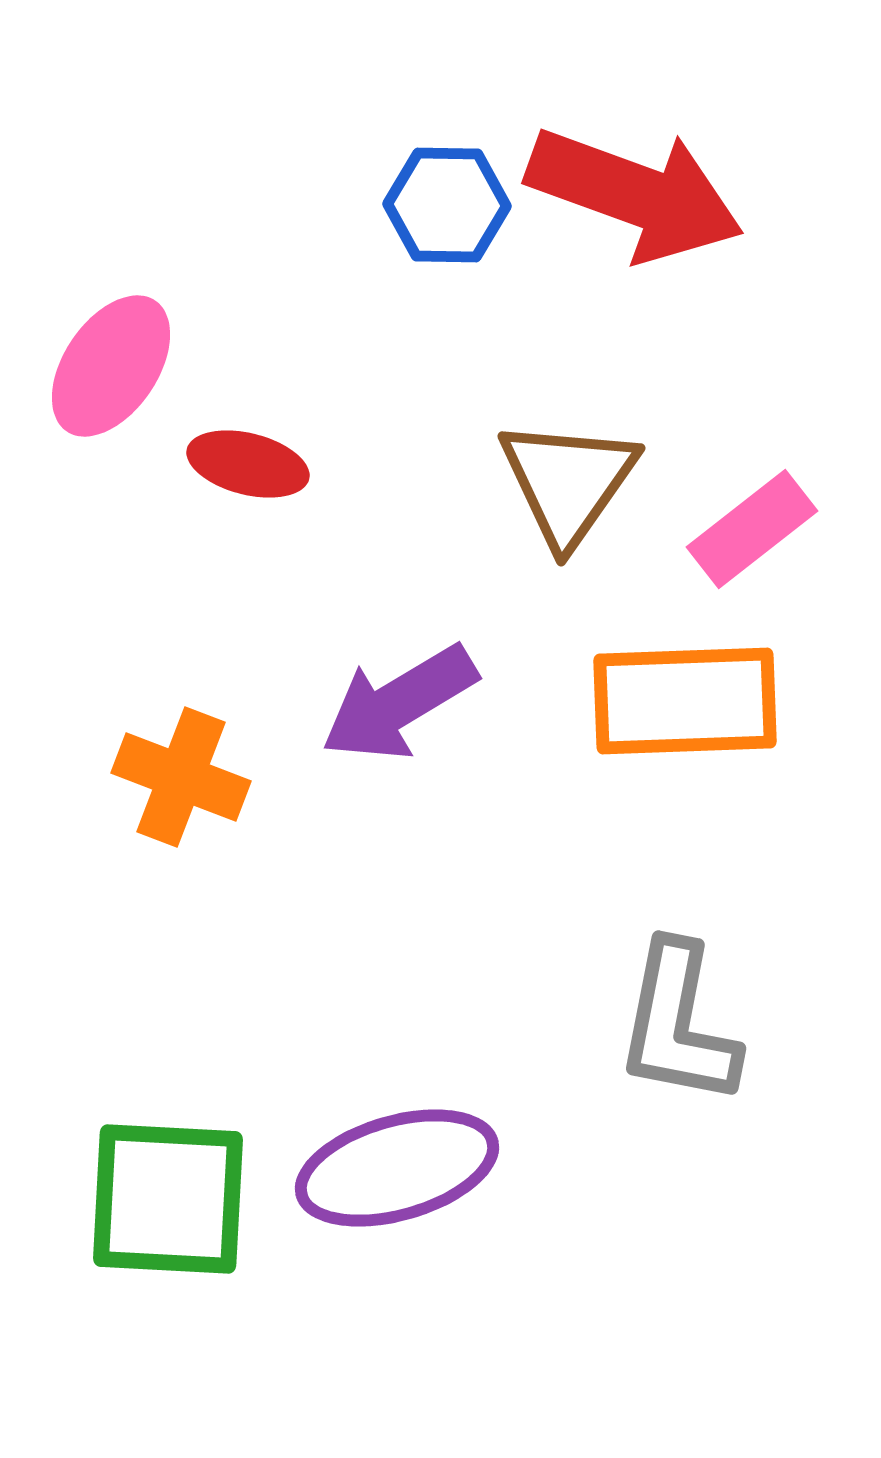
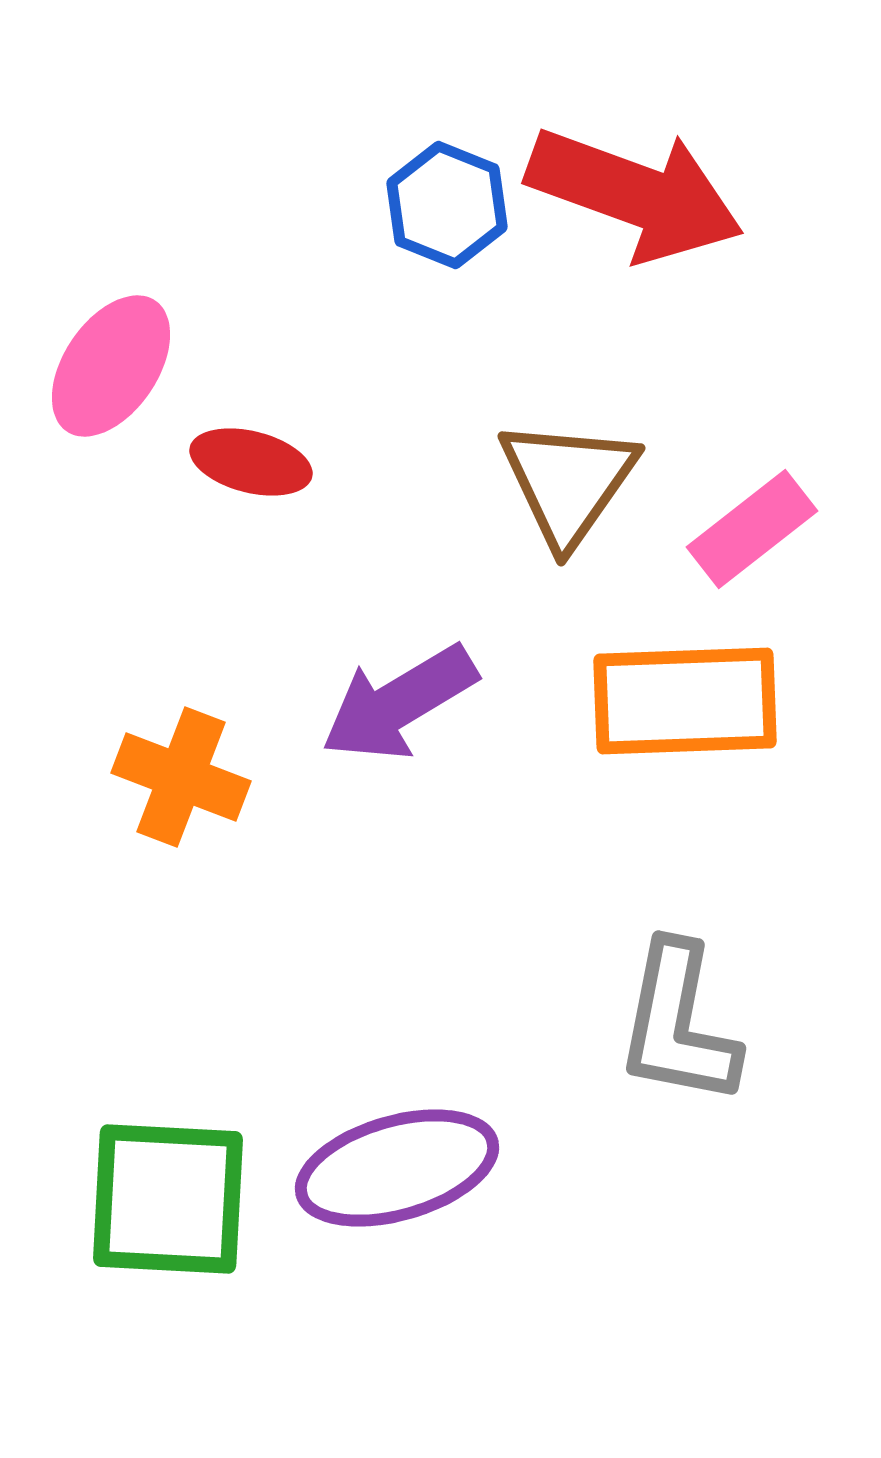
blue hexagon: rotated 21 degrees clockwise
red ellipse: moved 3 px right, 2 px up
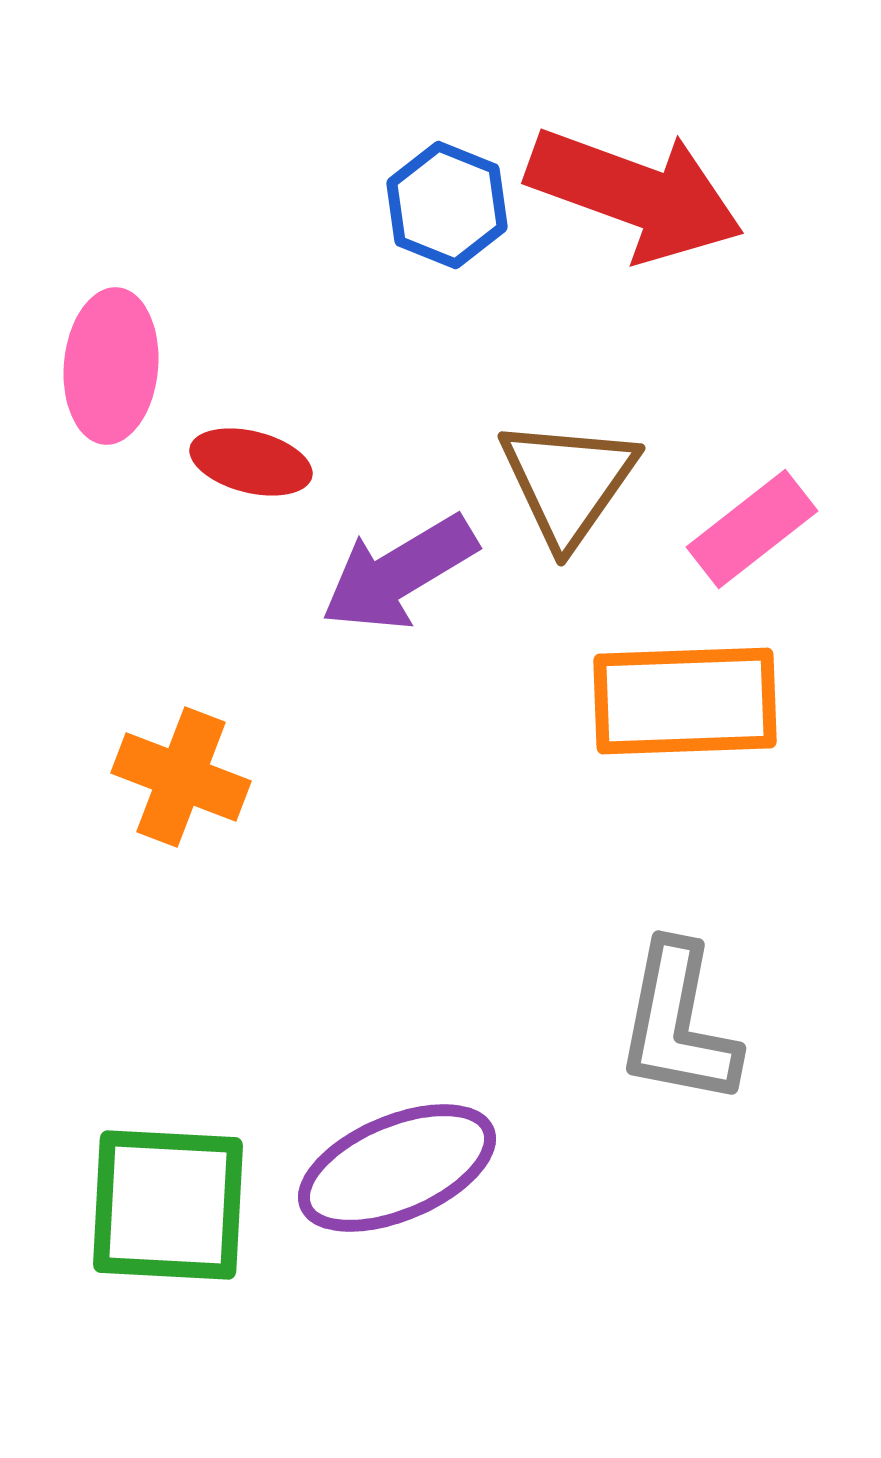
pink ellipse: rotated 29 degrees counterclockwise
purple arrow: moved 130 px up
purple ellipse: rotated 7 degrees counterclockwise
green square: moved 6 px down
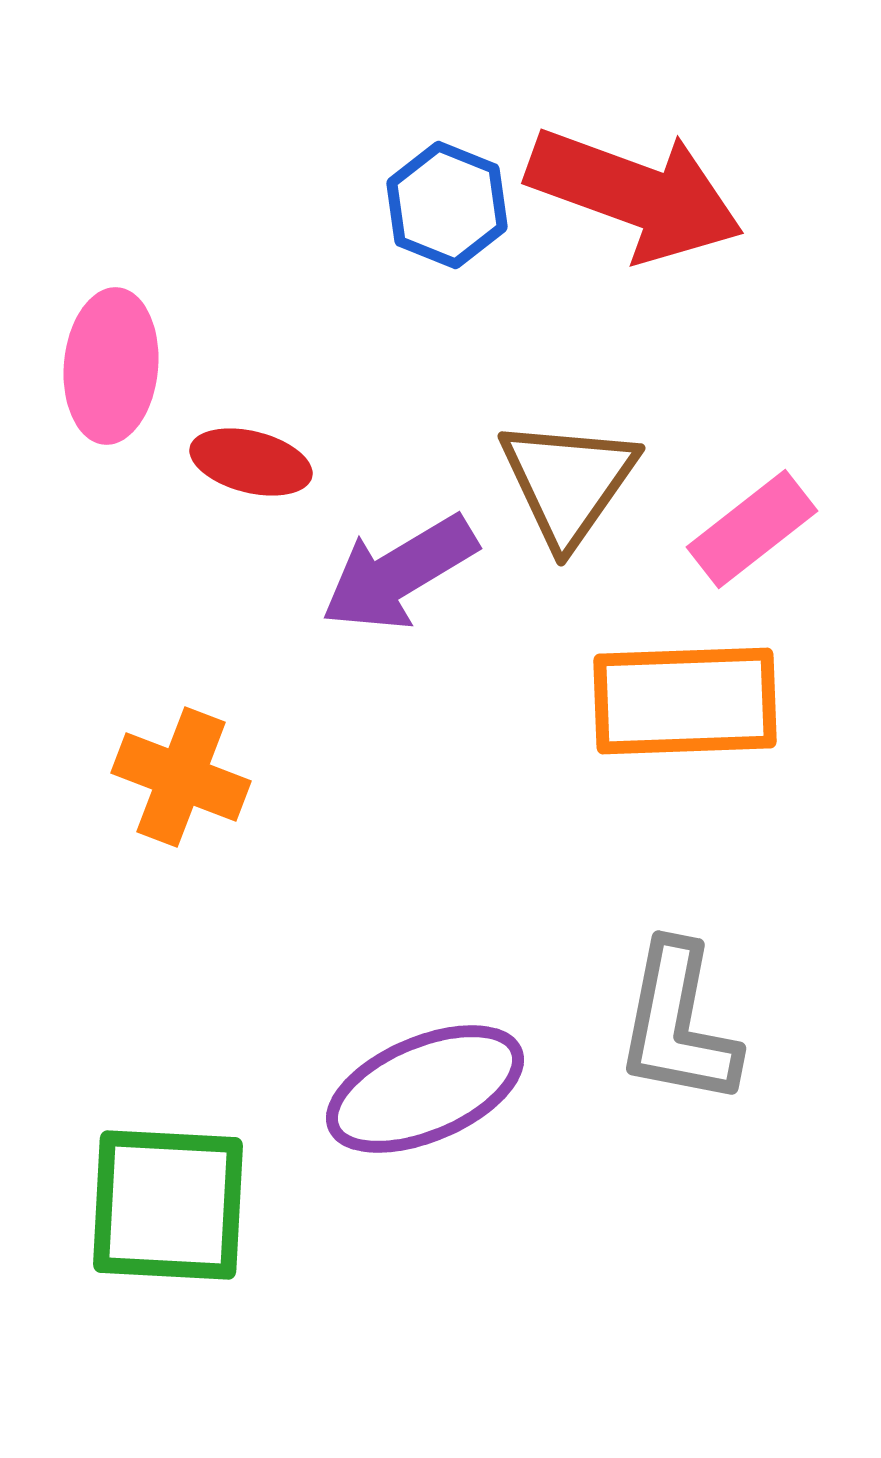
purple ellipse: moved 28 px right, 79 px up
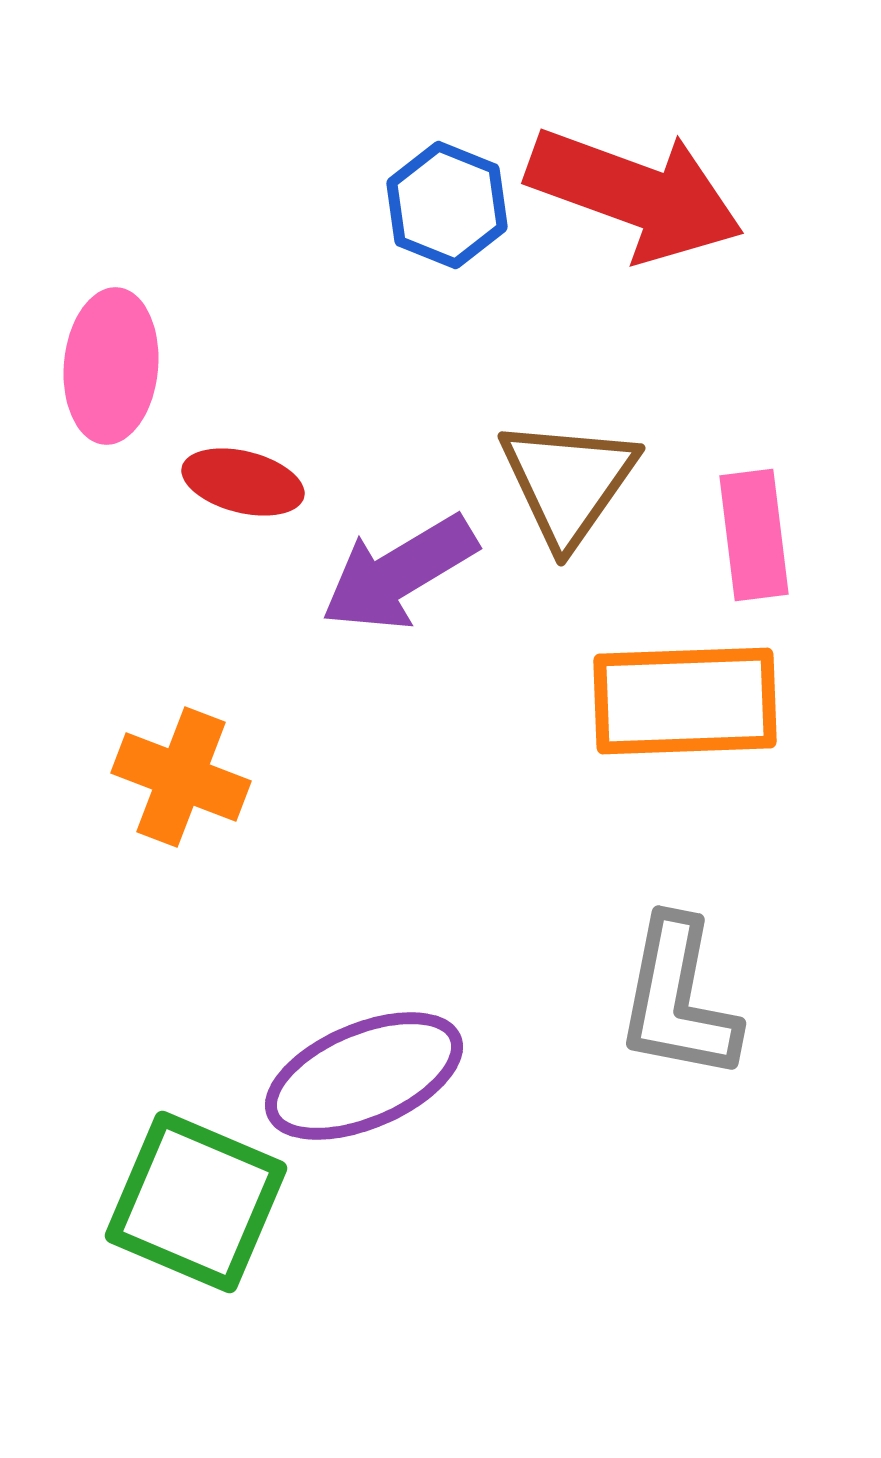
red ellipse: moved 8 px left, 20 px down
pink rectangle: moved 2 px right, 6 px down; rotated 59 degrees counterclockwise
gray L-shape: moved 25 px up
purple ellipse: moved 61 px left, 13 px up
green square: moved 28 px right, 3 px up; rotated 20 degrees clockwise
